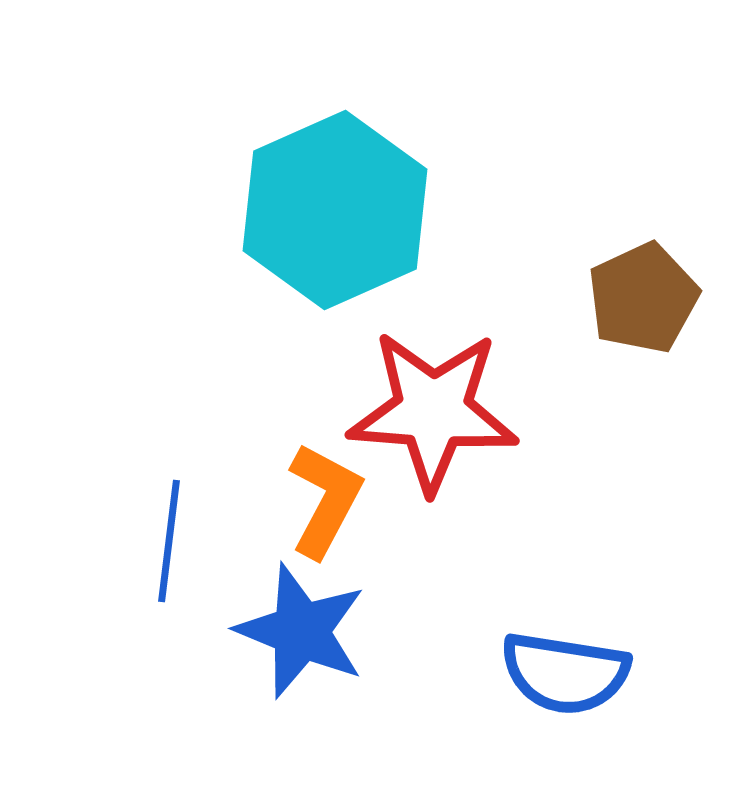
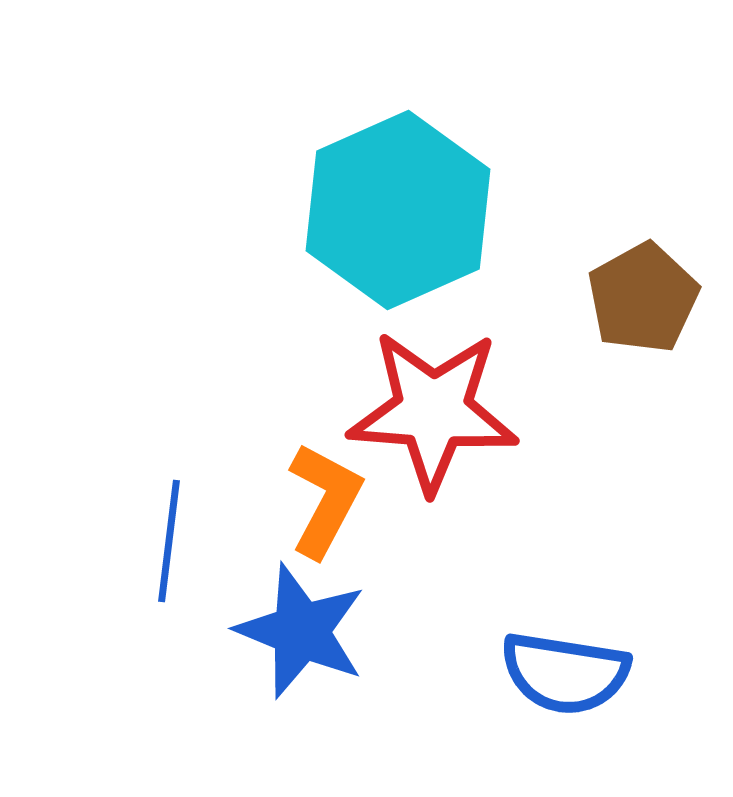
cyan hexagon: moved 63 px right
brown pentagon: rotated 4 degrees counterclockwise
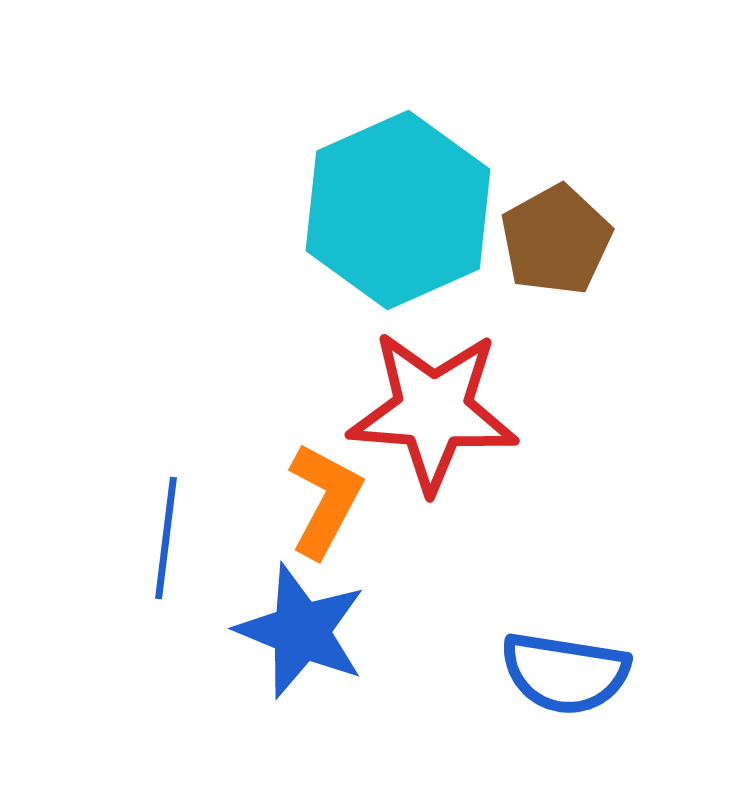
brown pentagon: moved 87 px left, 58 px up
blue line: moved 3 px left, 3 px up
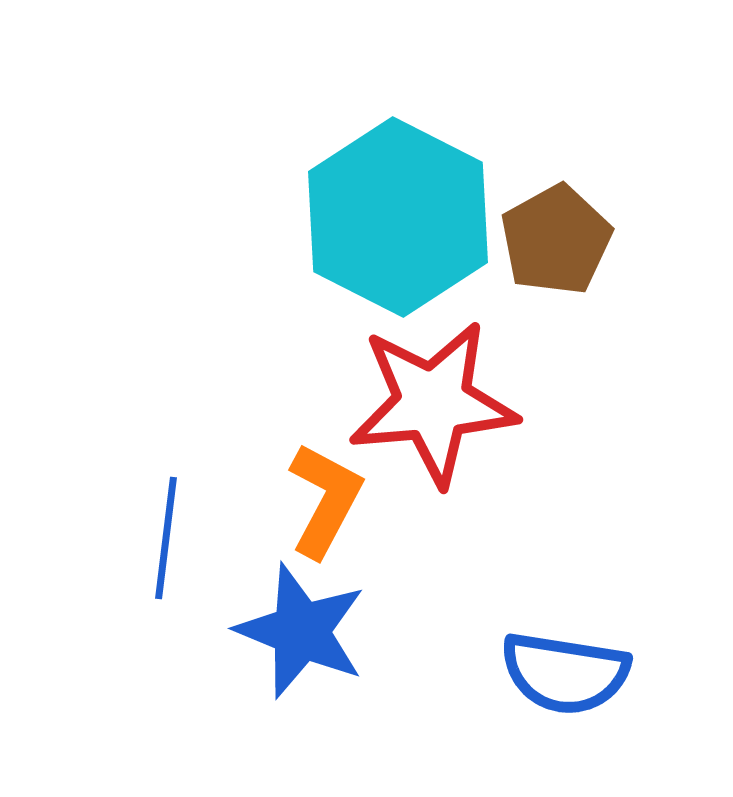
cyan hexagon: moved 7 px down; rotated 9 degrees counterclockwise
red star: moved 8 px up; rotated 9 degrees counterclockwise
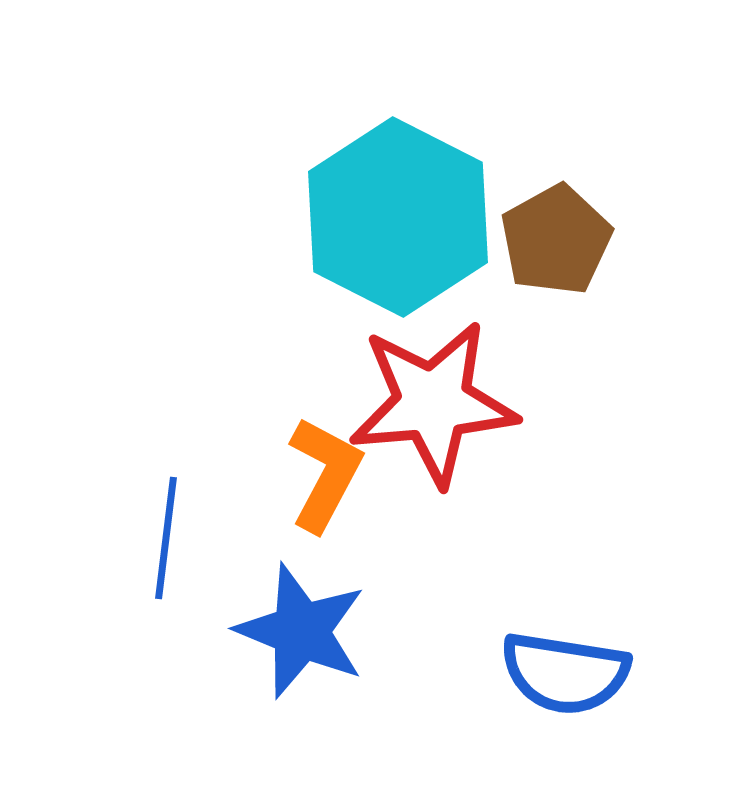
orange L-shape: moved 26 px up
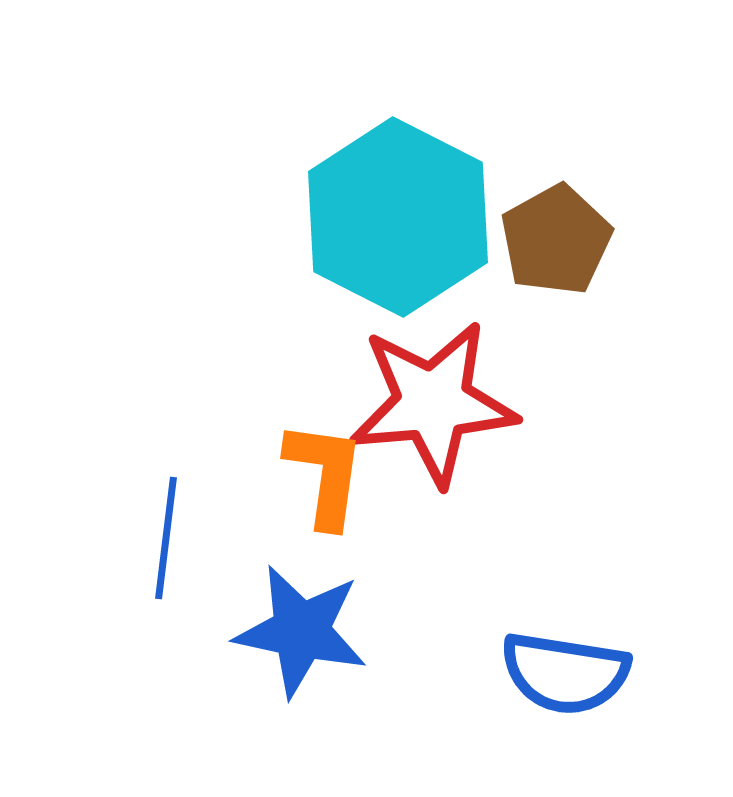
orange L-shape: rotated 20 degrees counterclockwise
blue star: rotated 10 degrees counterclockwise
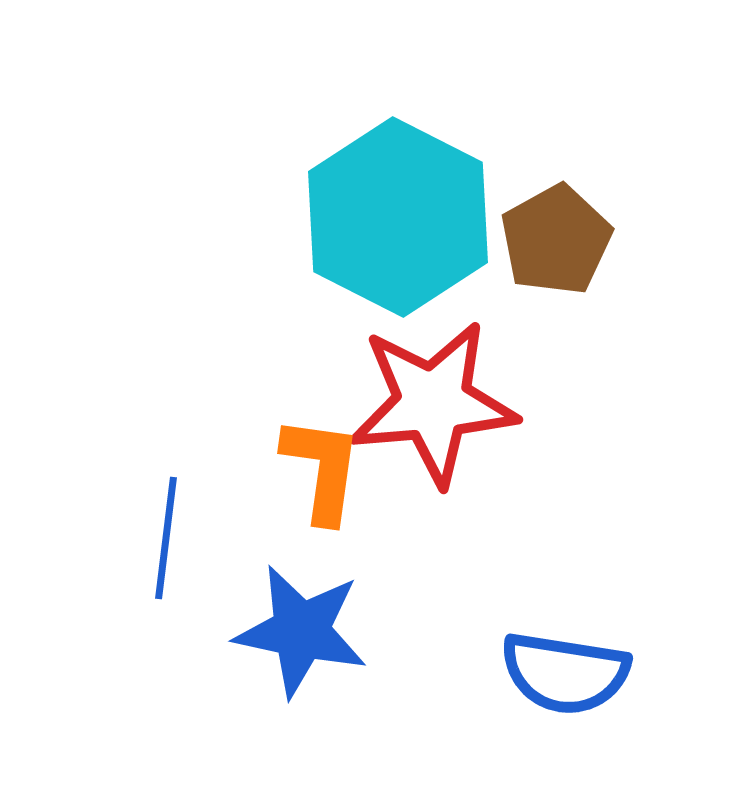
orange L-shape: moved 3 px left, 5 px up
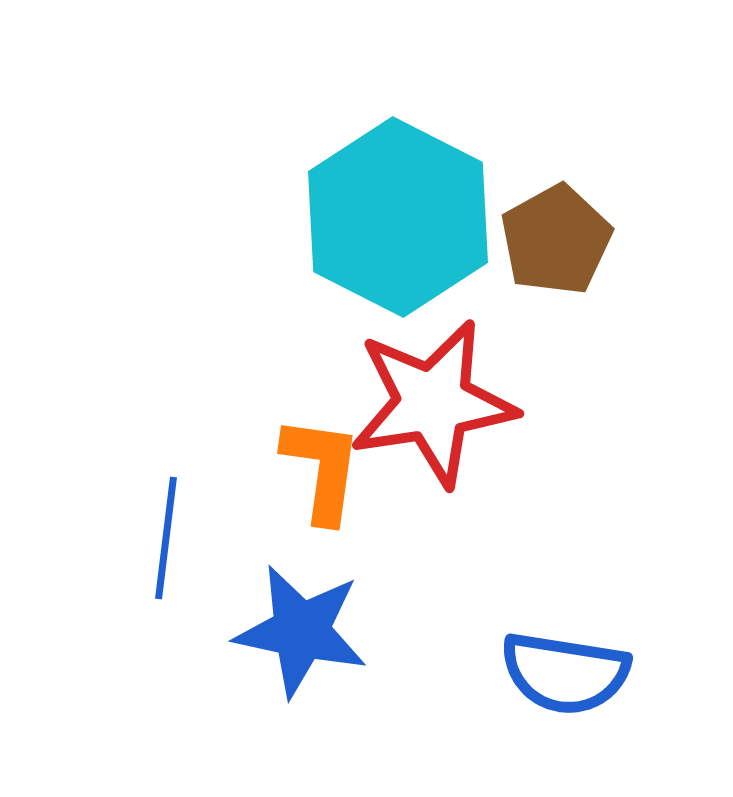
red star: rotated 4 degrees counterclockwise
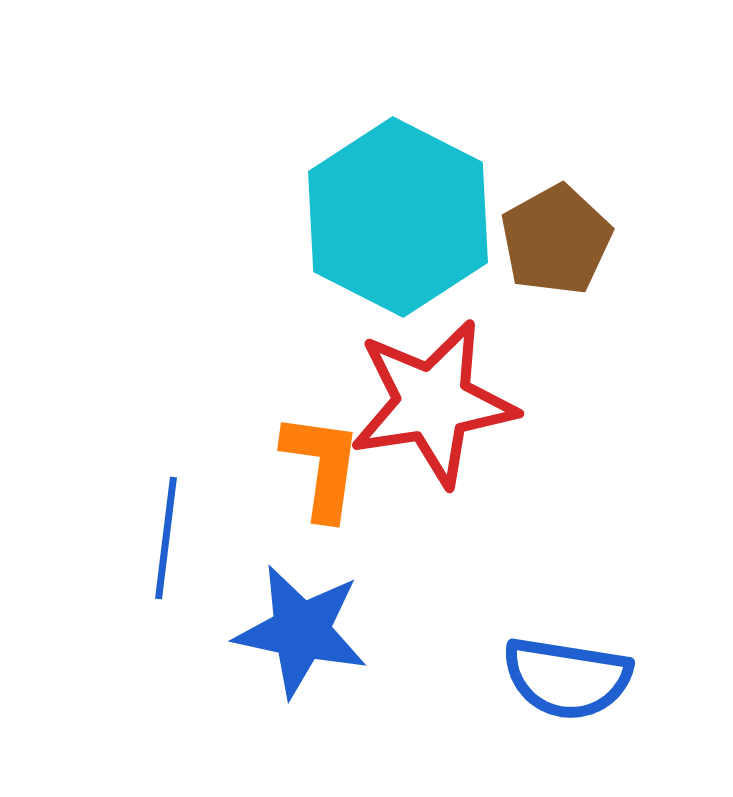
orange L-shape: moved 3 px up
blue semicircle: moved 2 px right, 5 px down
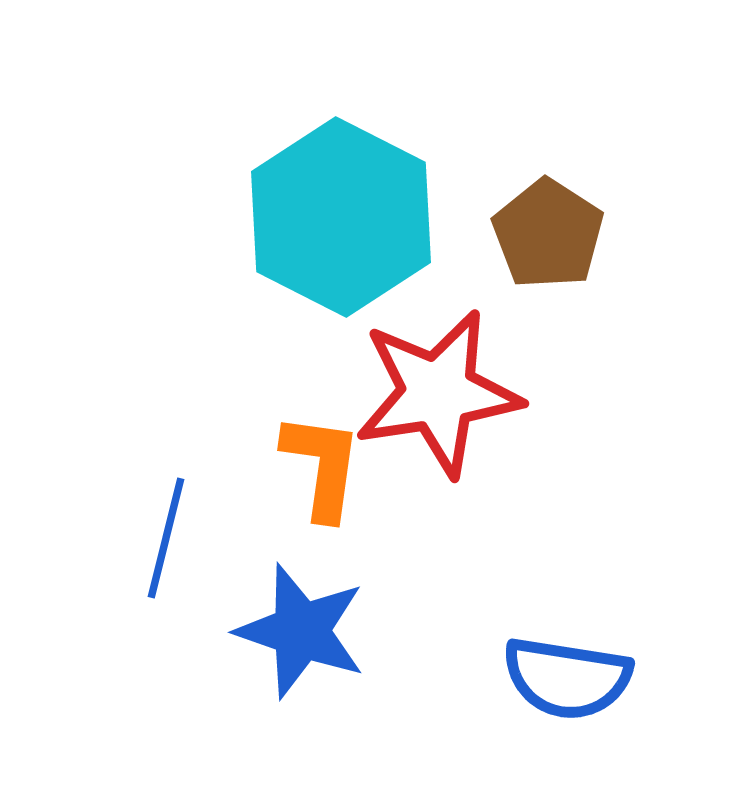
cyan hexagon: moved 57 px left
brown pentagon: moved 8 px left, 6 px up; rotated 10 degrees counterclockwise
red star: moved 5 px right, 10 px up
blue line: rotated 7 degrees clockwise
blue star: rotated 7 degrees clockwise
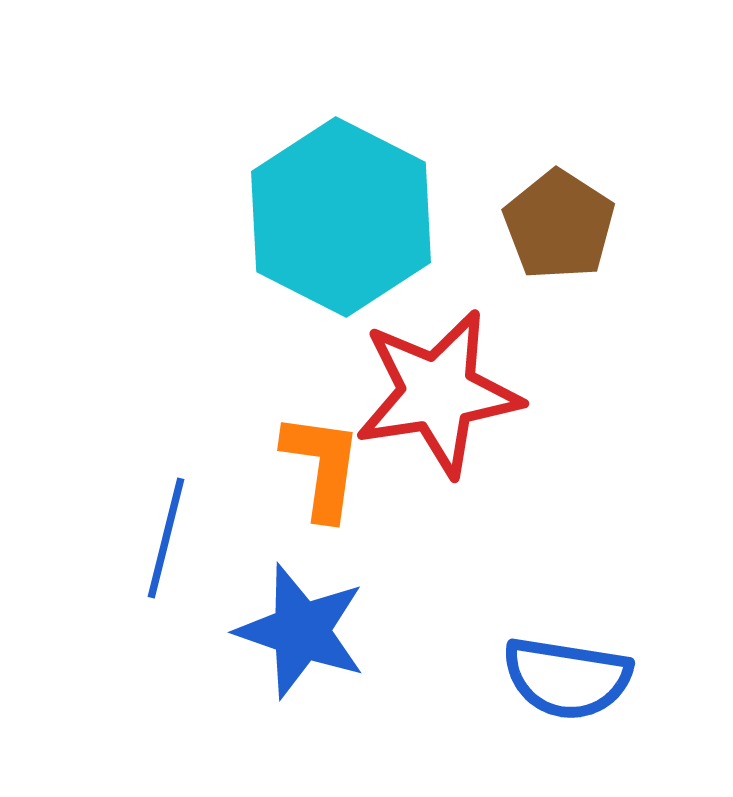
brown pentagon: moved 11 px right, 9 px up
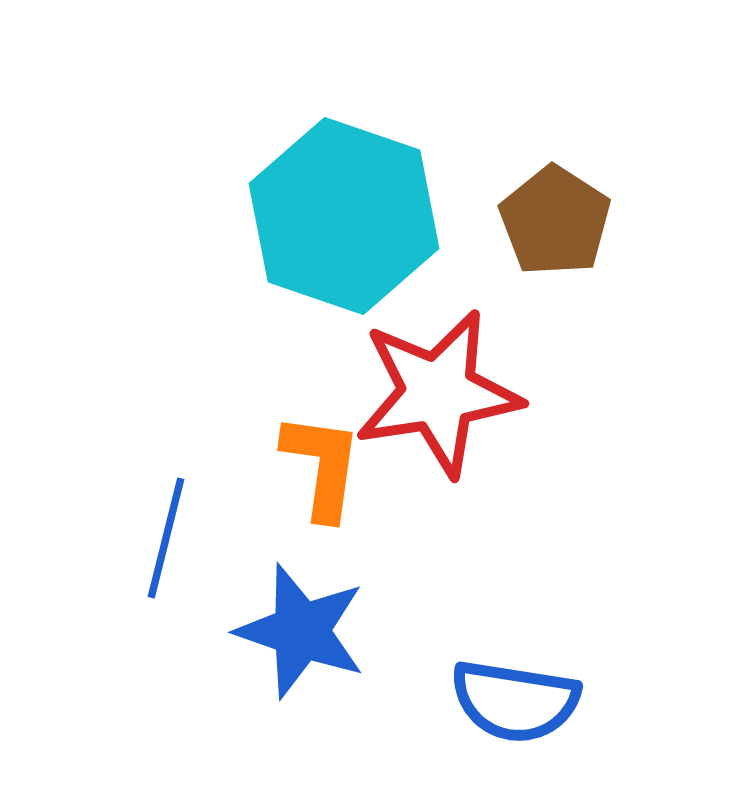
cyan hexagon: moved 3 px right, 1 px up; rotated 8 degrees counterclockwise
brown pentagon: moved 4 px left, 4 px up
blue semicircle: moved 52 px left, 23 px down
